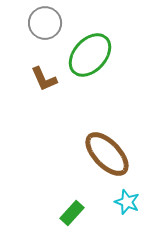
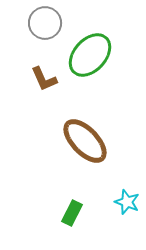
brown ellipse: moved 22 px left, 13 px up
green rectangle: rotated 15 degrees counterclockwise
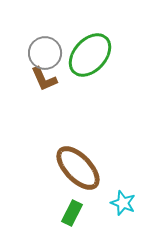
gray circle: moved 30 px down
brown ellipse: moved 7 px left, 27 px down
cyan star: moved 4 px left, 1 px down
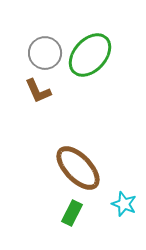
brown L-shape: moved 6 px left, 12 px down
cyan star: moved 1 px right, 1 px down
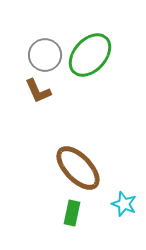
gray circle: moved 2 px down
green rectangle: rotated 15 degrees counterclockwise
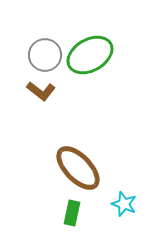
green ellipse: rotated 18 degrees clockwise
brown L-shape: moved 3 px right; rotated 28 degrees counterclockwise
